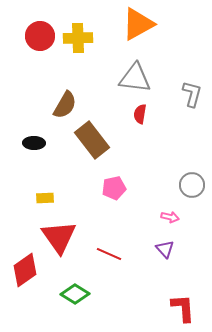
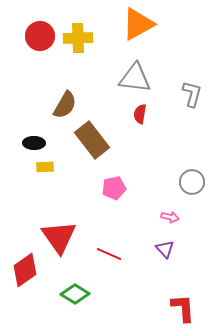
gray circle: moved 3 px up
yellow rectangle: moved 31 px up
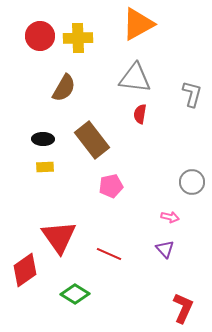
brown semicircle: moved 1 px left, 17 px up
black ellipse: moved 9 px right, 4 px up
pink pentagon: moved 3 px left, 2 px up
red L-shape: rotated 28 degrees clockwise
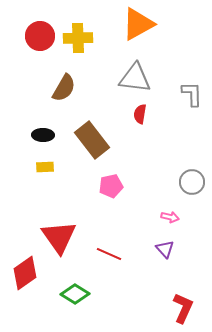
gray L-shape: rotated 16 degrees counterclockwise
black ellipse: moved 4 px up
red diamond: moved 3 px down
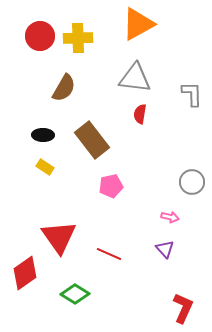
yellow rectangle: rotated 36 degrees clockwise
